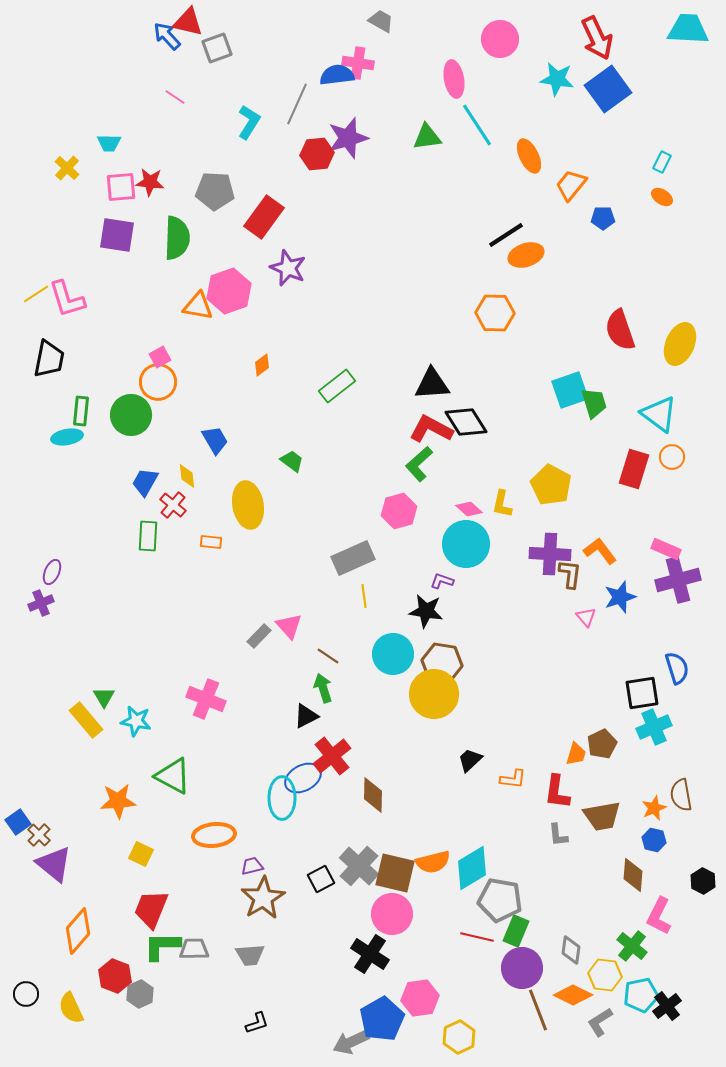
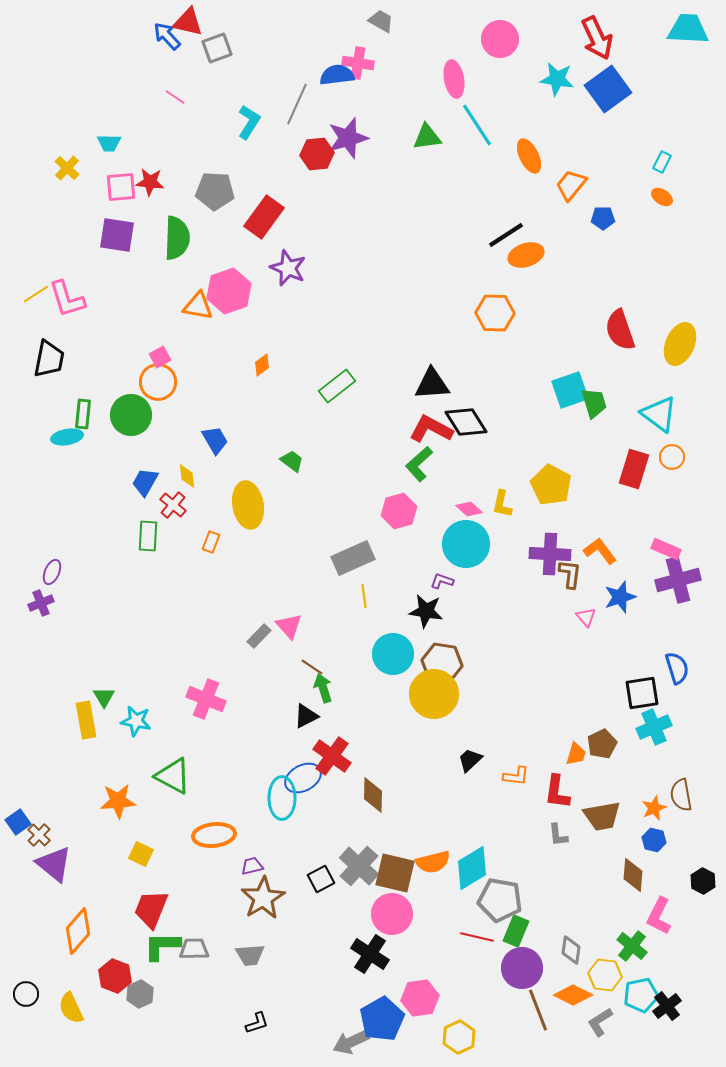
green rectangle at (81, 411): moved 2 px right, 3 px down
orange rectangle at (211, 542): rotated 75 degrees counterclockwise
brown line at (328, 656): moved 16 px left, 11 px down
yellow rectangle at (86, 720): rotated 30 degrees clockwise
red cross at (332, 756): rotated 15 degrees counterclockwise
orange L-shape at (513, 779): moved 3 px right, 3 px up
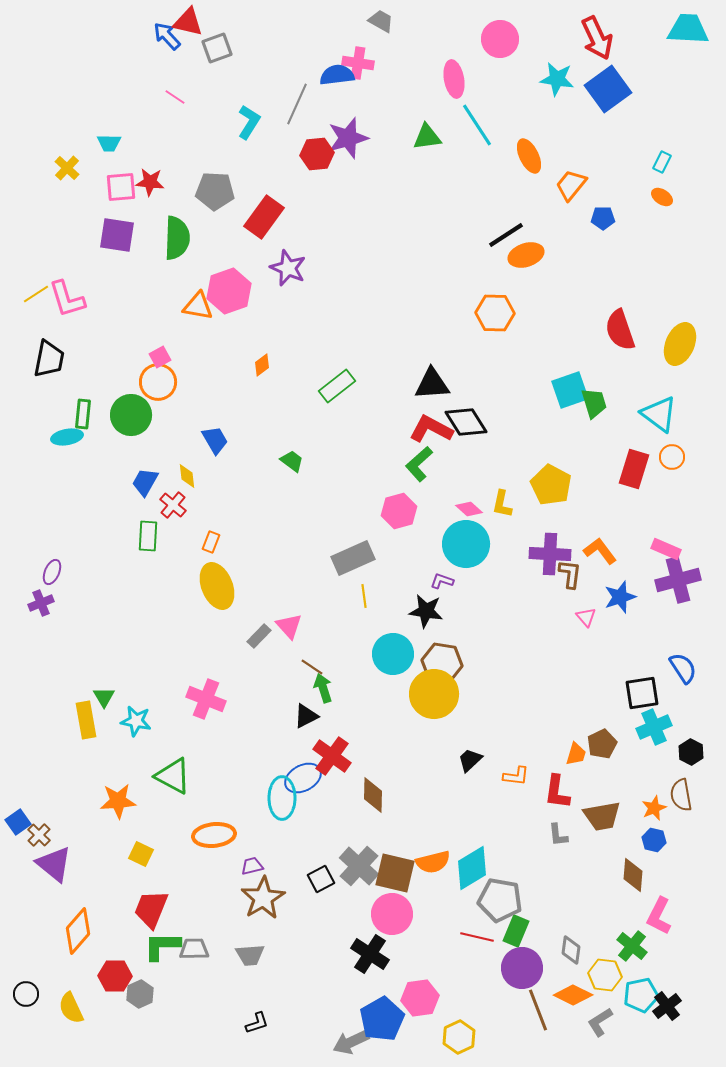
yellow ellipse at (248, 505): moved 31 px left, 81 px down; rotated 12 degrees counterclockwise
blue semicircle at (677, 668): moved 6 px right; rotated 16 degrees counterclockwise
black hexagon at (703, 881): moved 12 px left, 129 px up
red hexagon at (115, 976): rotated 20 degrees counterclockwise
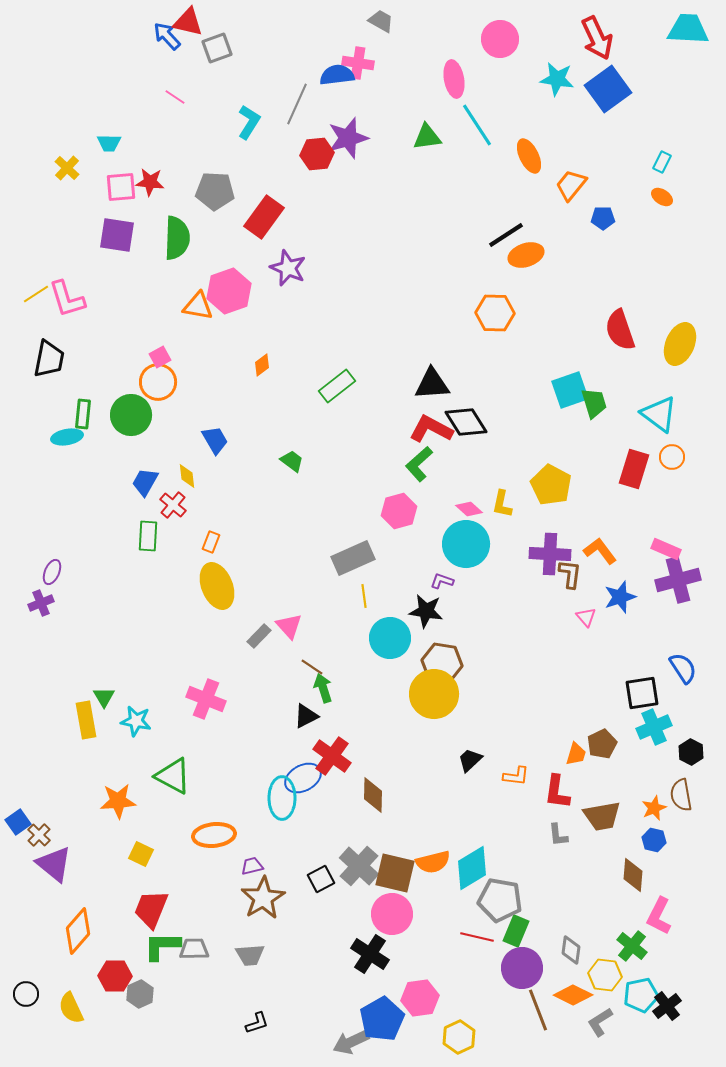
cyan circle at (393, 654): moved 3 px left, 16 px up
